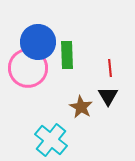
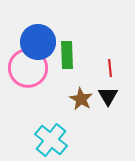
brown star: moved 8 px up
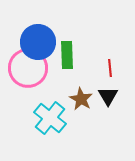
cyan cross: moved 1 px left, 22 px up
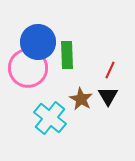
red line: moved 2 px down; rotated 30 degrees clockwise
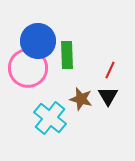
blue circle: moved 1 px up
brown star: rotated 15 degrees counterclockwise
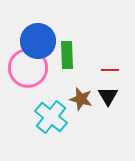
red line: rotated 66 degrees clockwise
cyan cross: moved 1 px right, 1 px up
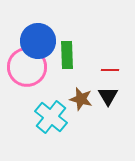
pink circle: moved 1 px left, 1 px up
